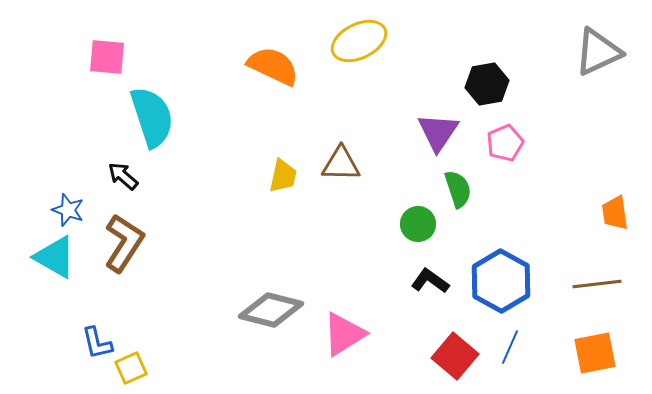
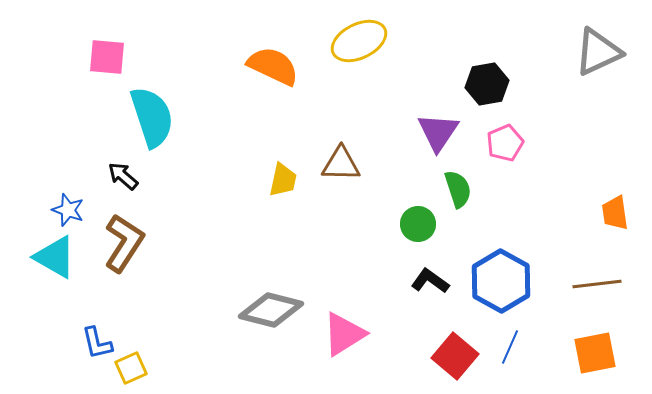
yellow trapezoid: moved 4 px down
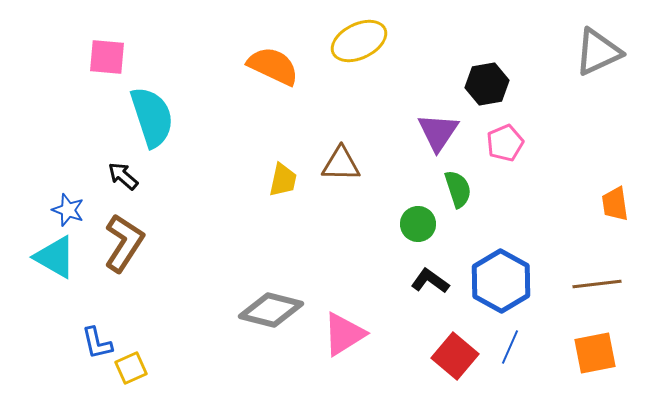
orange trapezoid: moved 9 px up
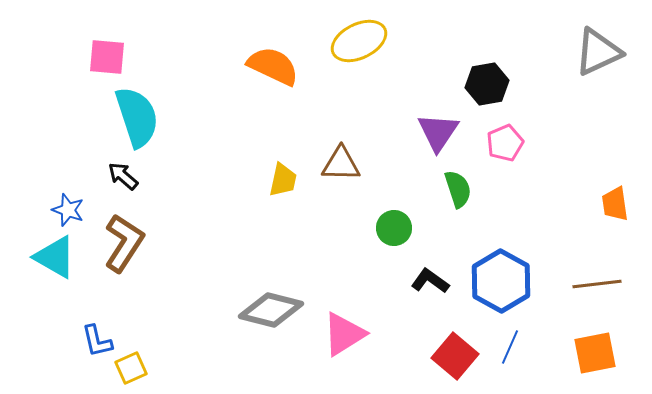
cyan semicircle: moved 15 px left
green circle: moved 24 px left, 4 px down
blue L-shape: moved 2 px up
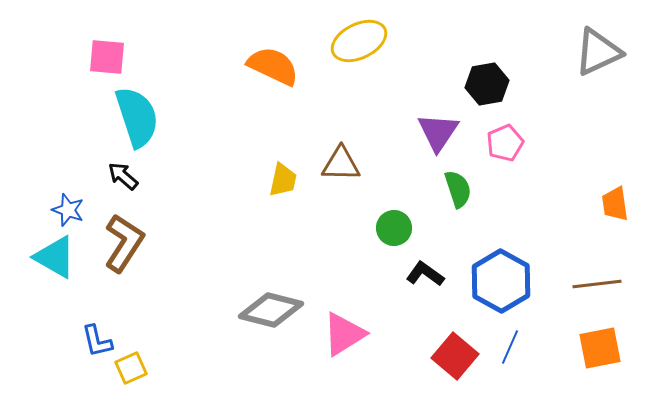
black L-shape: moved 5 px left, 7 px up
orange square: moved 5 px right, 5 px up
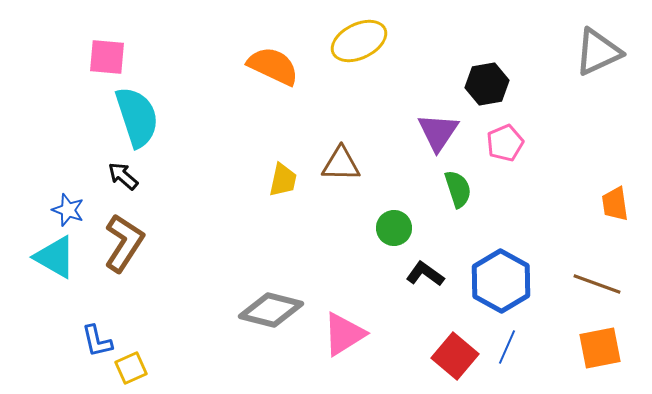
brown line: rotated 27 degrees clockwise
blue line: moved 3 px left
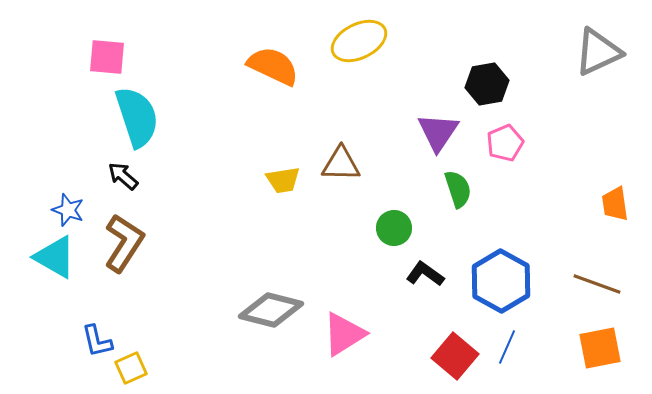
yellow trapezoid: rotated 69 degrees clockwise
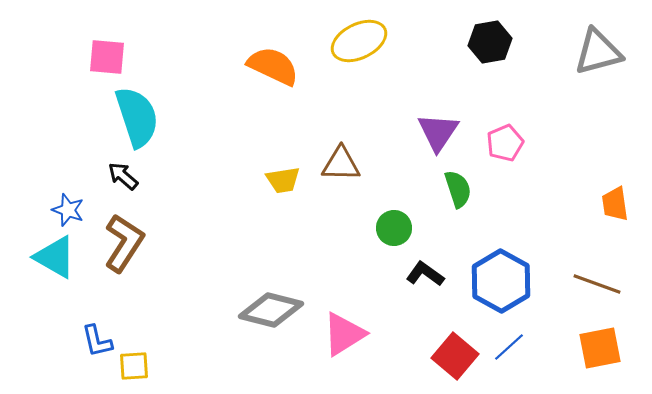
gray triangle: rotated 10 degrees clockwise
black hexagon: moved 3 px right, 42 px up
blue line: moved 2 px right; rotated 24 degrees clockwise
yellow square: moved 3 px right, 2 px up; rotated 20 degrees clockwise
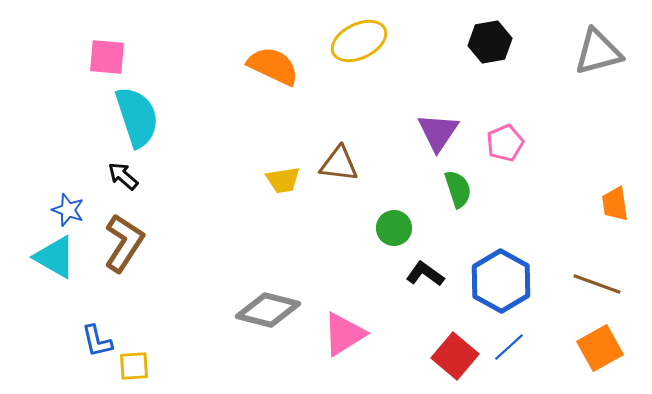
brown triangle: moved 2 px left; rotated 6 degrees clockwise
gray diamond: moved 3 px left
orange square: rotated 18 degrees counterclockwise
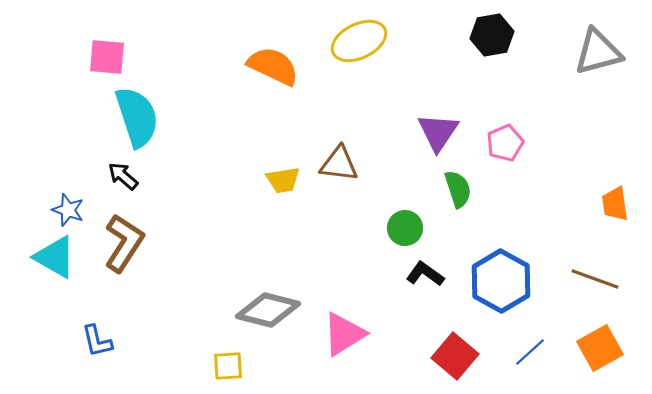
black hexagon: moved 2 px right, 7 px up
green circle: moved 11 px right
brown line: moved 2 px left, 5 px up
blue line: moved 21 px right, 5 px down
yellow square: moved 94 px right
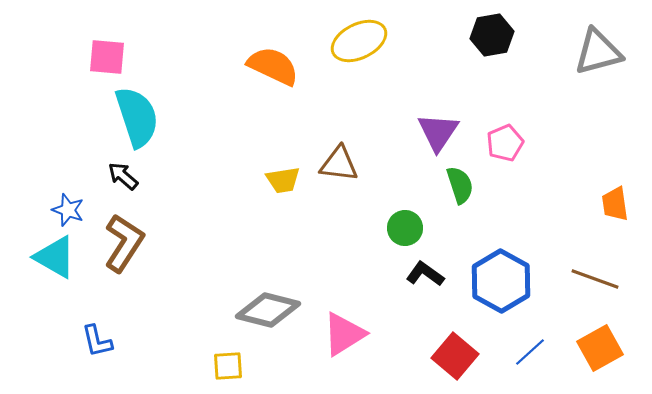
green semicircle: moved 2 px right, 4 px up
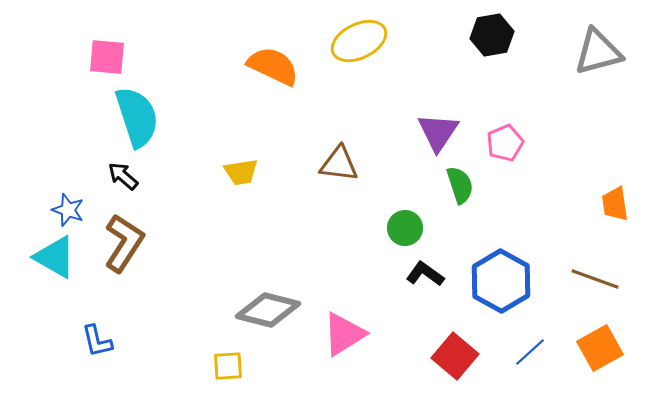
yellow trapezoid: moved 42 px left, 8 px up
